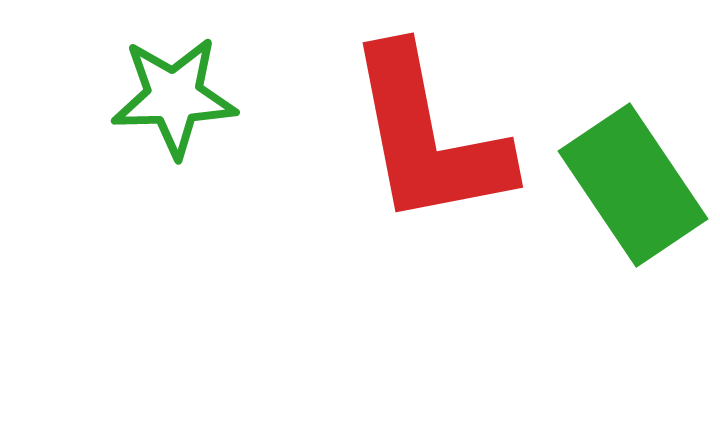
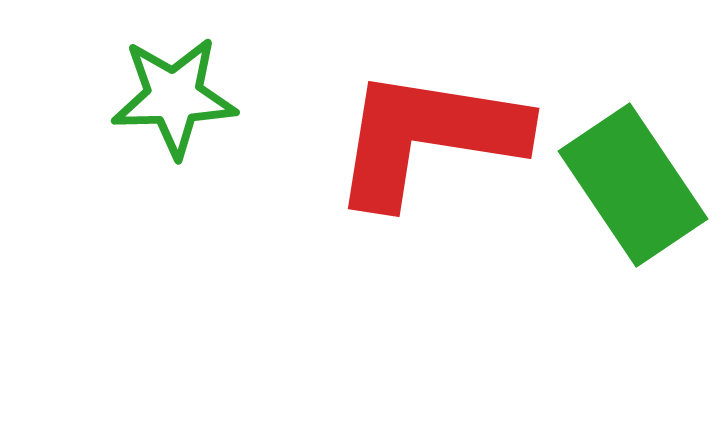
red L-shape: rotated 110 degrees clockwise
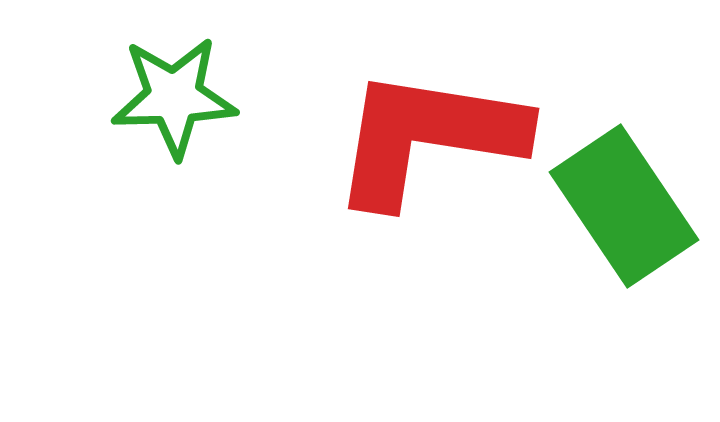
green rectangle: moved 9 px left, 21 px down
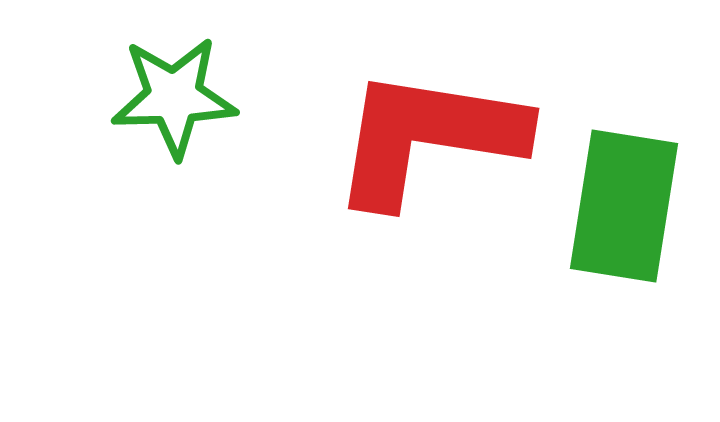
green rectangle: rotated 43 degrees clockwise
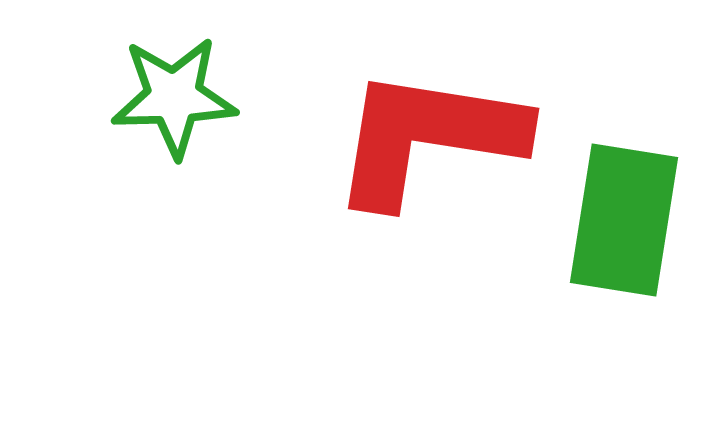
green rectangle: moved 14 px down
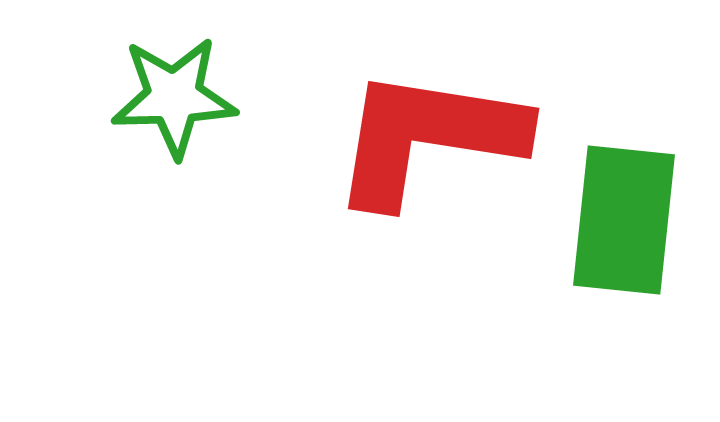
green rectangle: rotated 3 degrees counterclockwise
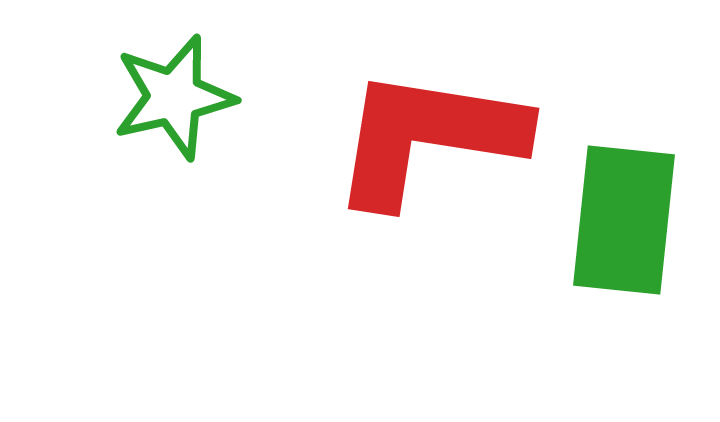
green star: rotated 11 degrees counterclockwise
